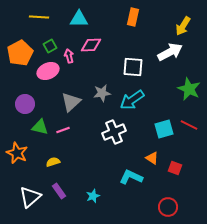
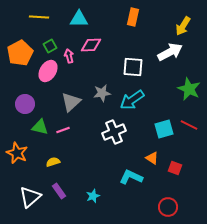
pink ellipse: rotated 35 degrees counterclockwise
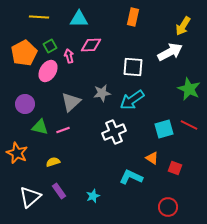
orange pentagon: moved 4 px right
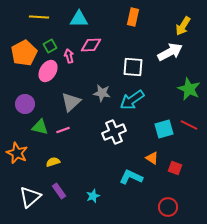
gray star: rotated 18 degrees clockwise
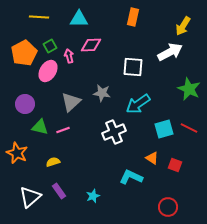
cyan arrow: moved 6 px right, 4 px down
red line: moved 3 px down
red square: moved 3 px up
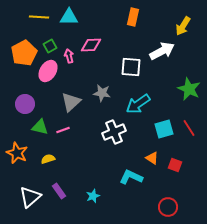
cyan triangle: moved 10 px left, 2 px up
white arrow: moved 8 px left, 1 px up
white square: moved 2 px left
red line: rotated 30 degrees clockwise
yellow semicircle: moved 5 px left, 3 px up
